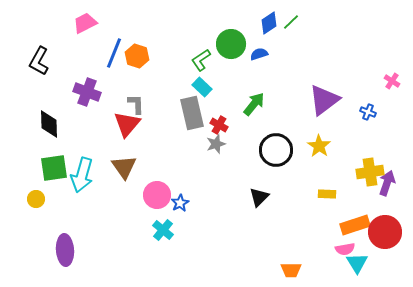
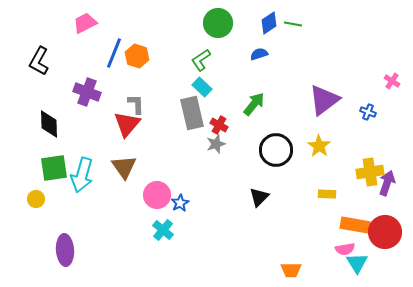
green line: moved 2 px right, 2 px down; rotated 54 degrees clockwise
green circle: moved 13 px left, 21 px up
orange rectangle: rotated 28 degrees clockwise
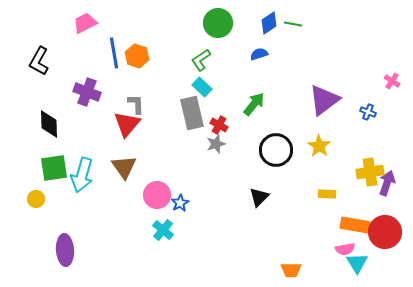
blue line: rotated 32 degrees counterclockwise
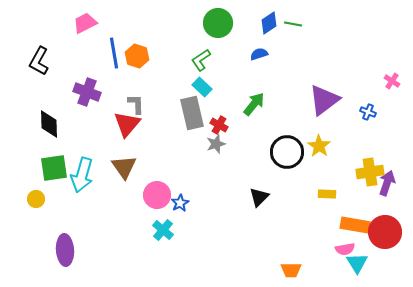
black circle: moved 11 px right, 2 px down
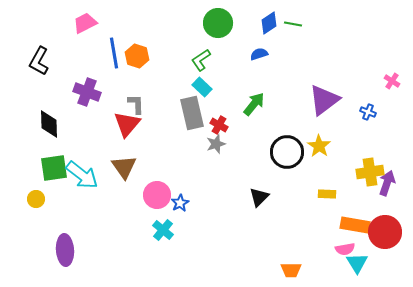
cyan arrow: rotated 68 degrees counterclockwise
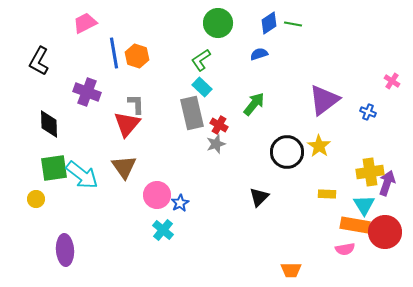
cyan triangle: moved 7 px right, 58 px up
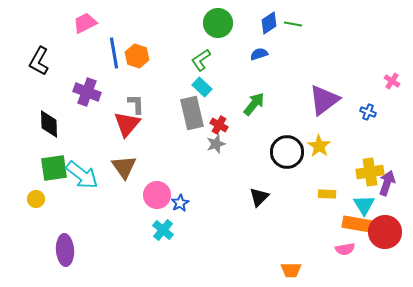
orange rectangle: moved 2 px right, 1 px up
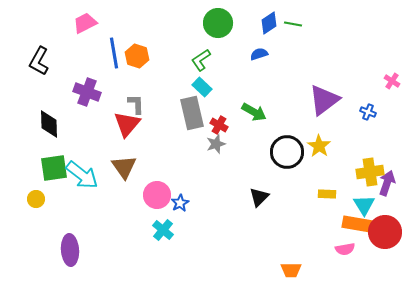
green arrow: moved 8 px down; rotated 80 degrees clockwise
purple ellipse: moved 5 px right
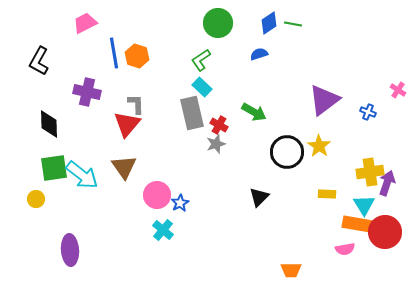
pink cross: moved 6 px right, 9 px down
purple cross: rotated 8 degrees counterclockwise
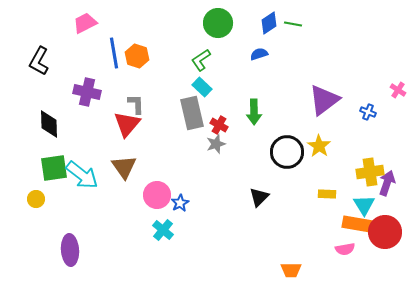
green arrow: rotated 60 degrees clockwise
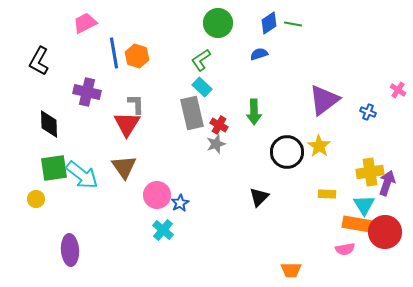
red triangle: rotated 8 degrees counterclockwise
